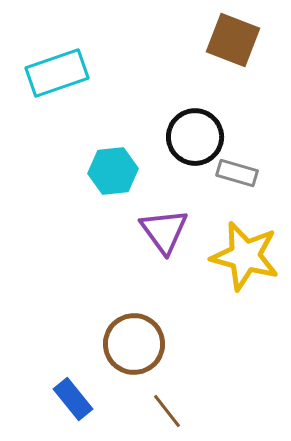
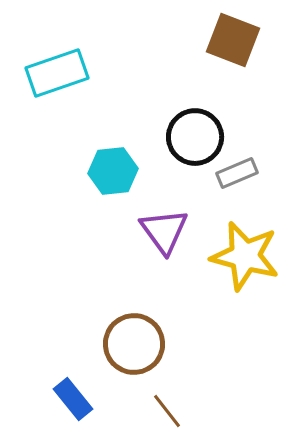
gray rectangle: rotated 39 degrees counterclockwise
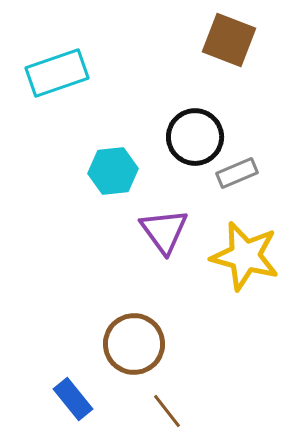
brown square: moved 4 px left
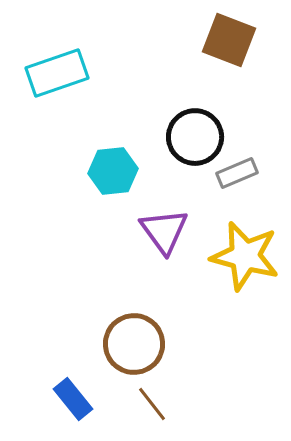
brown line: moved 15 px left, 7 px up
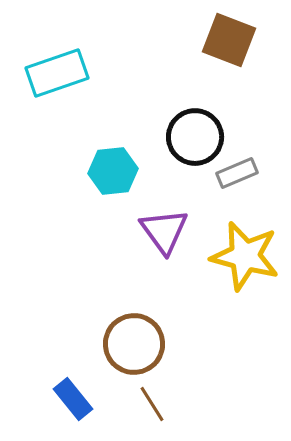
brown line: rotated 6 degrees clockwise
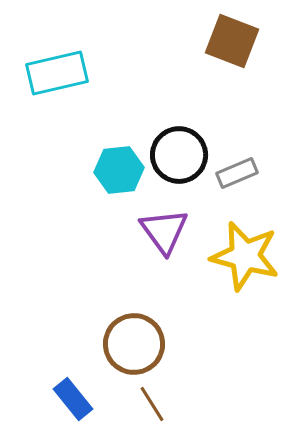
brown square: moved 3 px right, 1 px down
cyan rectangle: rotated 6 degrees clockwise
black circle: moved 16 px left, 18 px down
cyan hexagon: moved 6 px right, 1 px up
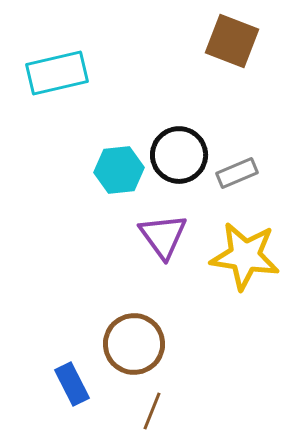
purple triangle: moved 1 px left, 5 px down
yellow star: rotated 6 degrees counterclockwise
blue rectangle: moved 1 px left, 15 px up; rotated 12 degrees clockwise
brown line: moved 7 px down; rotated 54 degrees clockwise
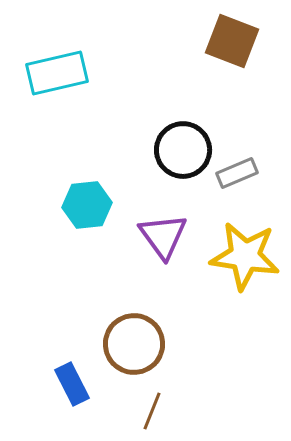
black circle: moved 4 px right, 5 px up
cyan hexagon: moved 32 px left, 35 px down
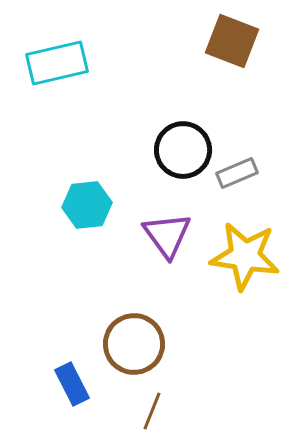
cyan rectangle: moved 10 px up
purple triangle: moved 4 px right, 1 px up
